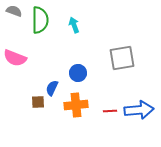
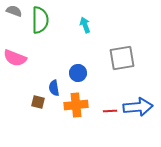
cyan arrow: moved 11 px right
blue semicircle: moved 2 px right; rotated 35 degrees counterclockwise
brown square: rotated 16 degrees clockwise
blue arrow: moved 1 px left, 3 px up
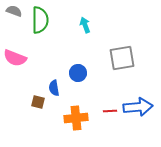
orange cross: moved 13 px down
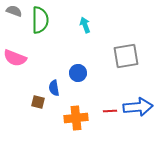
gray square: moved 4 px right, 2 px up
